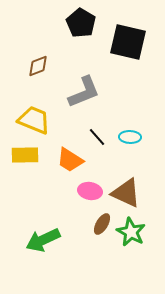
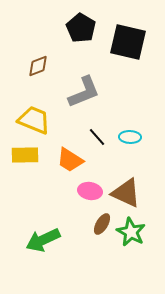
black pentagon: moved 5 px down
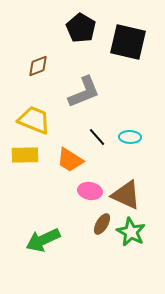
brown triangle: moved 2 px down
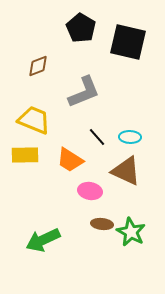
brown triangle: moved 24 px up
brown ellipse: rotated 65 degrees clockwise
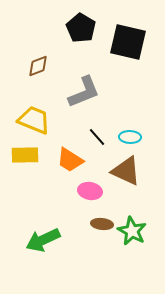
green star: moved 1 px right, 1 px up
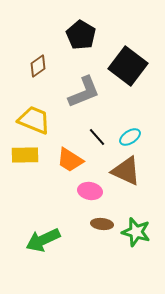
black pentagon: moved 7 px down
black square: moved 24 px down; rotated 24 degrees clockwise
brown diamond: rotated 15 degrees counterclockwise
cyan ellipse: rotated 35 degrees counterclockwise
green star: moved 4 px right, 1 px down; rotated 12 degrees counterclockwise
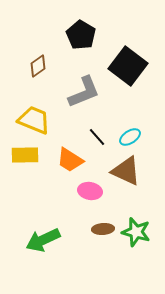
brown ellipse: moved 1 px right, 5 px down; rotated 10 degrees counterclockwise
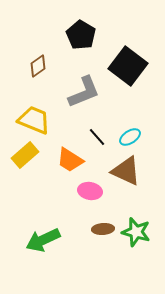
yellow rectangle: rotated 40 degrees counterclockwise
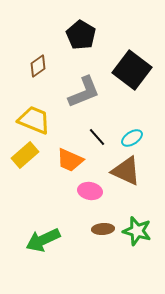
black square: moved 4 px right, 4 px down
cyan ellipse: moved 2 px right, 1 px down
orange trapezoid: rotated 8 degrees counterclockwise
green star: moved 1 px right, 1 px up
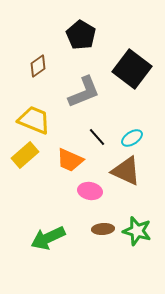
black square: moved 1 px up
green arrow: moved 5 px right, 2 px up
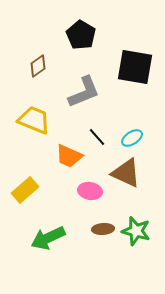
black square: moved 3 px right, 2 px up; rotated 27 degrees counterclockwise
yellow rectangle: moved 35 px down
orange trapezoid: moved 1 px left, 4 px up
brown triangle: moved 2 px down
green star: moved 1 px left
